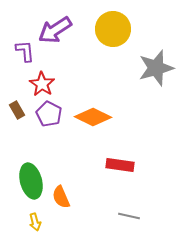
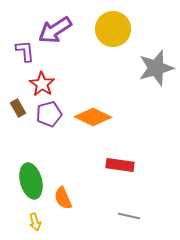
brown rectangle: moved 1 px right, 2 px up
purple pentagon: rotated 30 degrees clockwise
orange semicircle: moved 2 px right, 1 px down
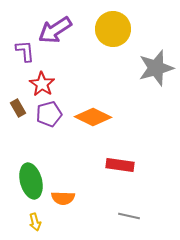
orange semicircle: rotated 65 degrees counterclockwise
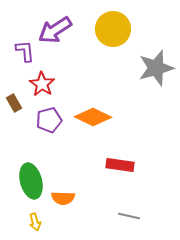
brown rectangle: moved 4 px left, 5 px up
purple pentagon: moved 6 px down
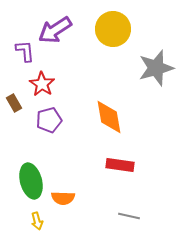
orange diamond: moved 16 px right; rotated 54 degrees clockwise
yellow arrow: moved 2 px right, 1 px up
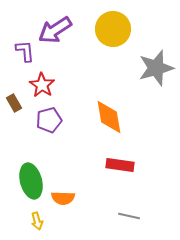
red star: moved 1 px down
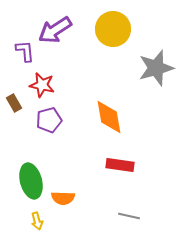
red star: rotated 20 degrees counterclockwise
